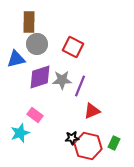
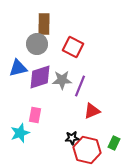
brown rectangle: moved 15 px right, 2 px down
blue triangle: moved 2 px right, 9 px down
pink rectangle: rotated 63 degrees clockwise
red hexagon: moved 1 px left, 4 px down
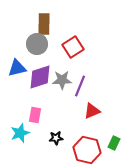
red square: rotated 30 degrees clockwise
blue triangle: moved 1 px left
black star: moved 16 px left
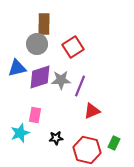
gray star: moved 1 px left
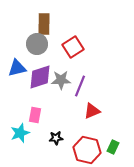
green rectangle: moved 1 px left, 4 px down
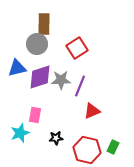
red square: moved 4 px right, 1 px down
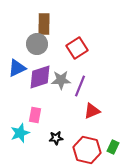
blue triangle: rotated 12 degrees counterclockwise
